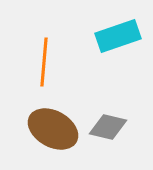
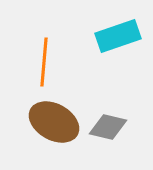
brown ellipse: moved 1 px right, 7 px up
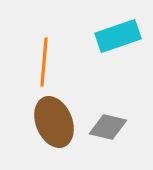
brown ellipse: rotated 39 degrees clockwise
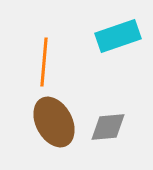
brown ellipse: rotated 6 degrees counterclockwise
gray diamond: rotated 18 degrees counterclockwise
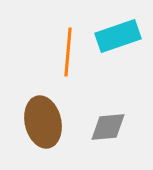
orange line: moved 24 px right, 10 px up
brown ellipse: moved 11 px left; rotated 15 degrees clockwise
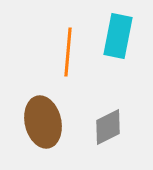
cyan rectangle: rotated 60 degrees counterclockwise
gray diamond: rotated 21 degrees counterclockwise
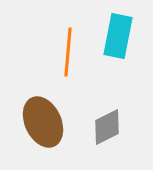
brown ellipse: rotated 12 degrees counterclockwise
gray diamond: moved 1 px left
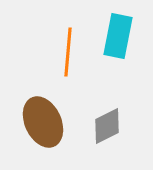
gray diamond: moved 1 px up
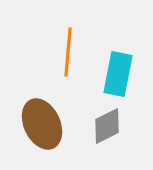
cyan rectangle: moved 38 px down
brown ellipse: moved 1 px left, 2 px down
